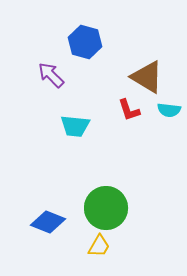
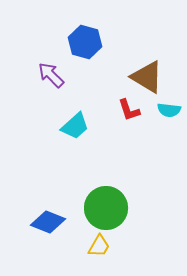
cyan trapezoid: rotated 48 degrees counterclockwise
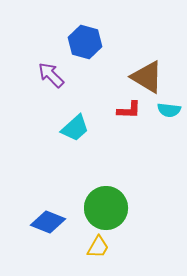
red L-shape: rotated 70 degrees counterclockwise
cyan trapezoid: moved 2 px down
yellow trapezoid: moved 1 px left, 1 px down
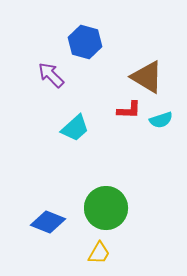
cyan semicircle: moved 8 px left, 10 px down; rotated 25 degrees counterclockwise
yellow trapezoid: moved 1 px right, 6 px down
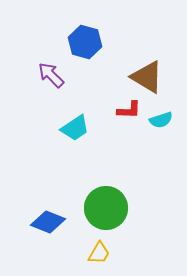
cyan trapezoid: rotated 8 degrees clockwise
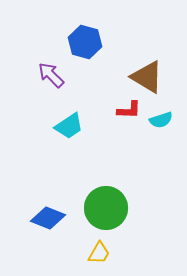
cyan trapezoid: moved 6 px left, 2 px up
blue diamond: moved 4 px up
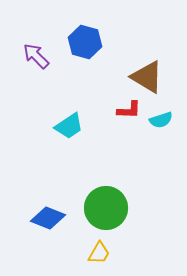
purple arrow: moved 15 px left, 19 px up
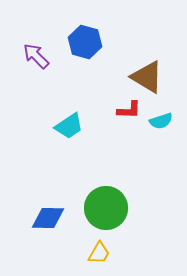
cyan semicircle: moved 1 px down
blue diamond: rotated 20 degrees counterclockwise
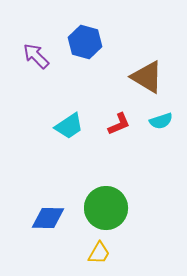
red L-shape: moved 10 px left, 14 px down; rotated 25 degrees counterclockwise
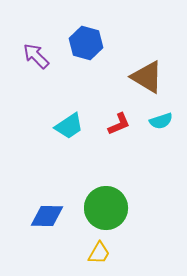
blue hexagon: moved 1 px right, 1 px down
blue diamond: moved 1 px left, 2 px up
